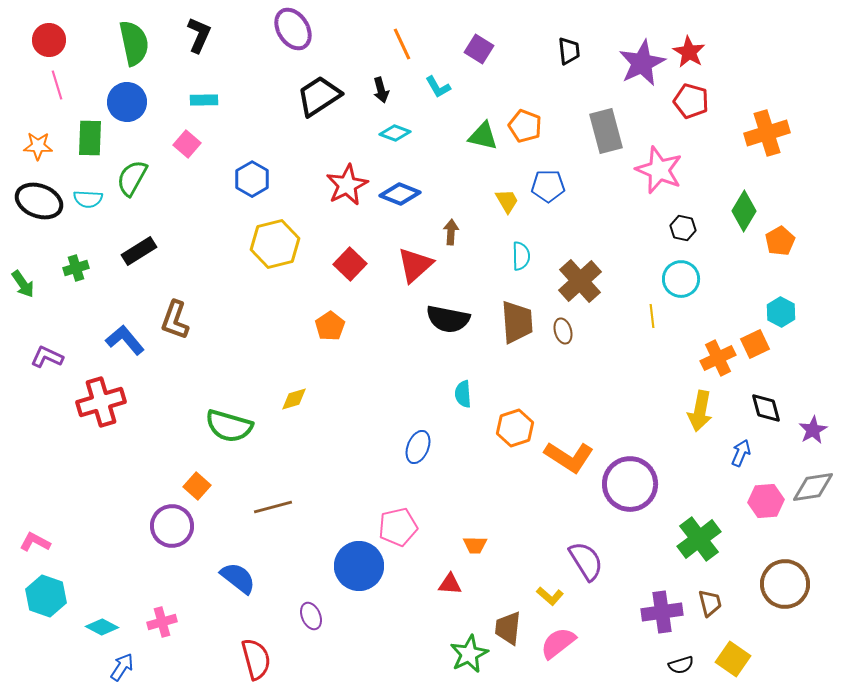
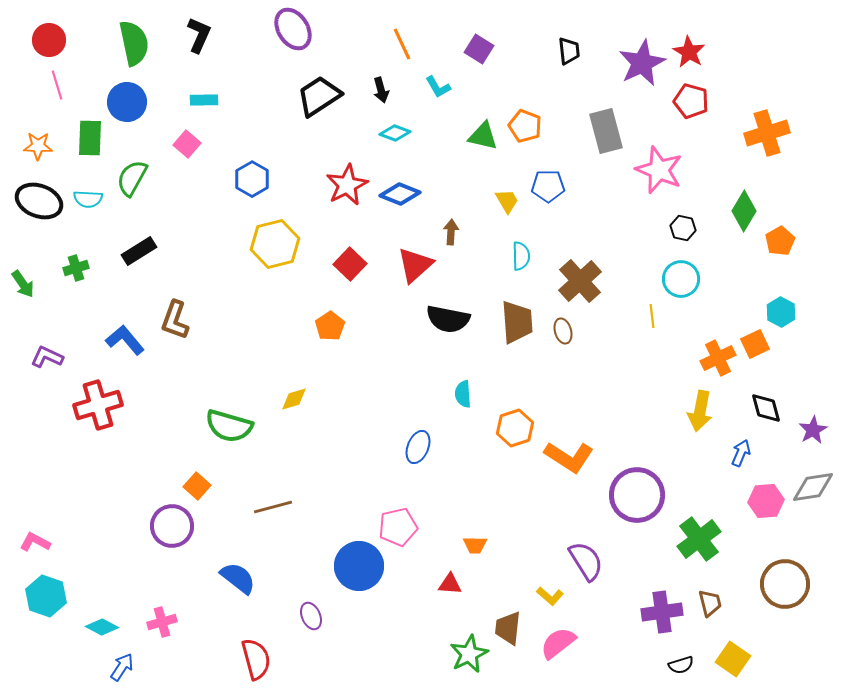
red cross at (101, 402): moved 3 px left, 3 px down
purple circle at (630, 484): moved 7 px right, 11 px down
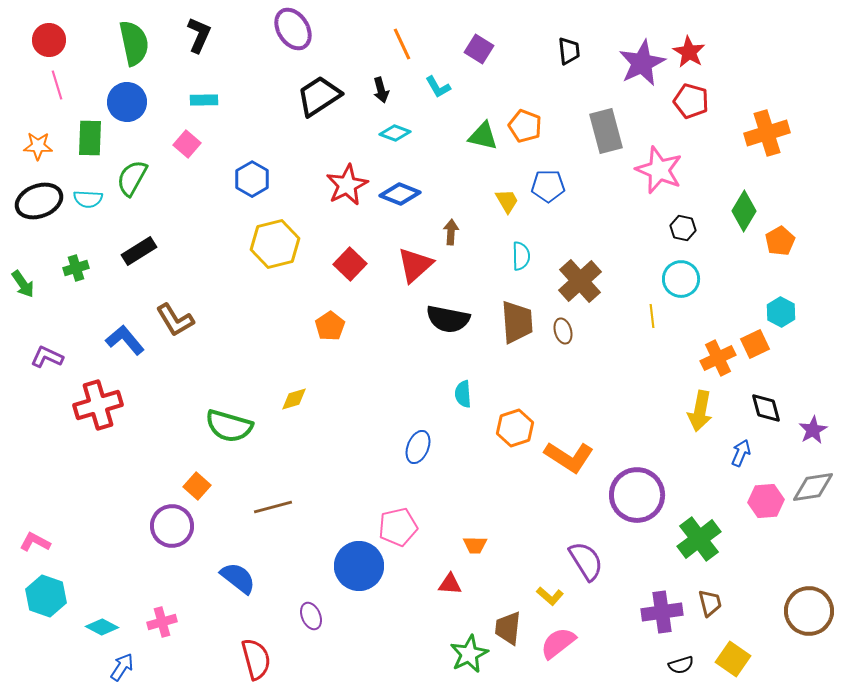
black ellipse at (39, 201): rotated 42 degrees counterclockwise
brown L-shape at (175, 320): rotated 51 degrees counterclockwise
brown circle at (785, 584): moved 24 px right, 27 px down
